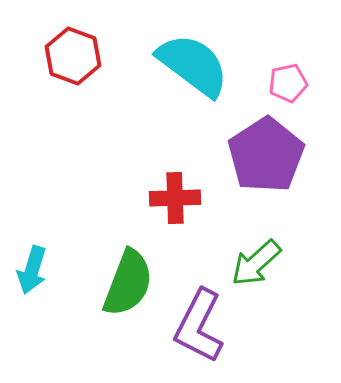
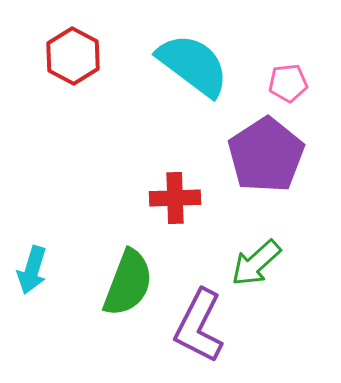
red hexagon: rotated 8 degrees clockwise
pink pentagon: rotated 6 degrees clockwise
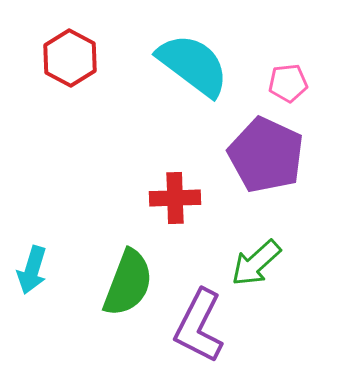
red hexagon: moved 3 px left, 2 px down
purple pentagon: rotated 14 degrees counterclockwise
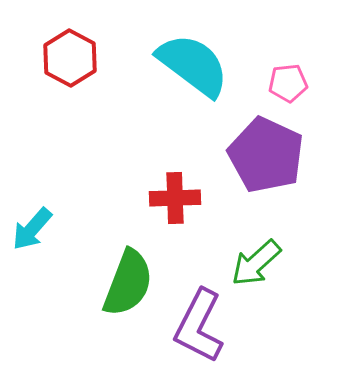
cyan arrow: moved 41 px up; rotated 24 degrees clockwise
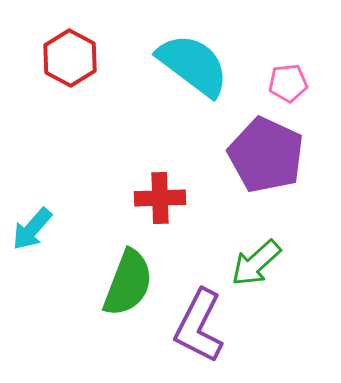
red cross: moved 15 px left
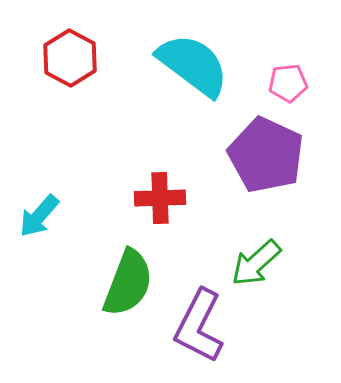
cyan arrow: moved 7 px right, 13 px up
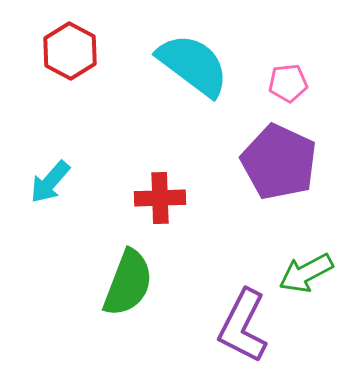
red hexagon: moved 7 px up
purple pentagon: moved 13 px right, 7 px down
cyan arrow: moved 11 px right, 34 px up
green arrow: moved 50 px right, 10 px down; rotated 14 degrees clockwise
purple L-shape: moved 44 px right
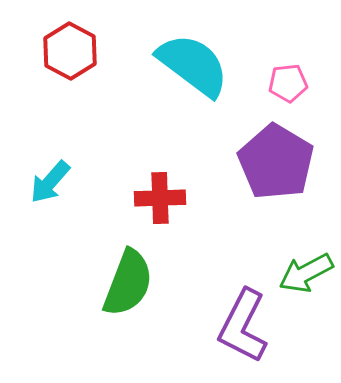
purple pentagon: moved 3 px left; rotated 6 degrees clockwise
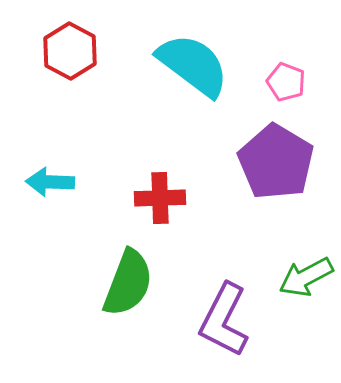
pink pentagon: moved 2 px left, 1 px up; rotated 27 degrees clockwise
cyan arrow: rotated 51 degrees clockwise
green arrow: moved 4 px down
purple L-shape: moved 19 px left, 6 px up
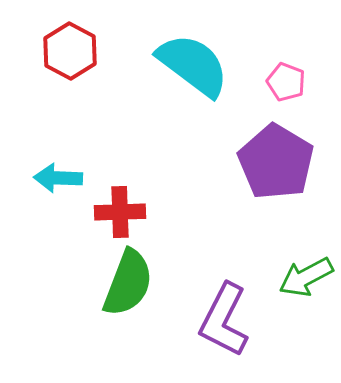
cyan arrow: moved 8 px right, 4 px up
red cross: moved 40 px left, 14 px down
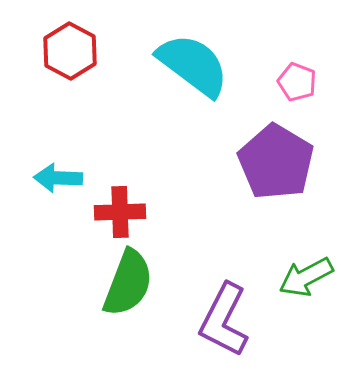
pink pentagon: moved 11 px right
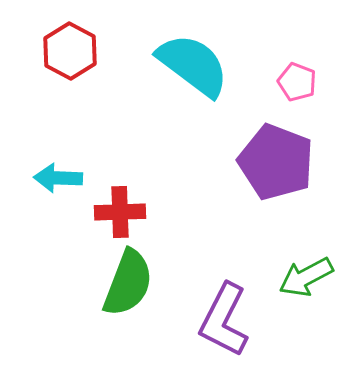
purple pentagon: rotated 10 degrees counterclockwise
